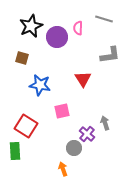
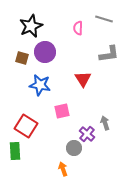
purple circle: moved 12 px left, 15 px down
gray L-shape: moved 1 px left, 1 px up
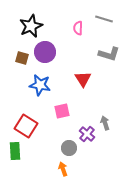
gray L-shape: rotated 25 degrees clockwise
gray circle: moved 5 px left
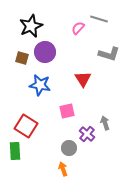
gray line: moved 5 px left
pink semicircle: rotated 40 degrees clockwise
pink square: moved 5 px right
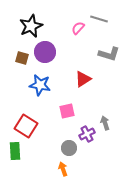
red triangle: rotated 30 degrees clockwise
purple cross: rotated 21 degrees clockwise
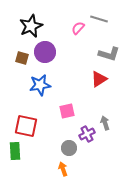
red triangle: moved 16 px right
blue star: rotated 20 degrees counterclockwise
red square: rotated 20 degrees counterclockwise
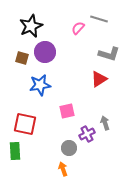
red square: moved 1 px left, 2 px up
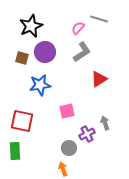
gray L-shape: moved 27 px left, 2 px up; rotated 50 degrees counterclockwise
red square: moved 3 px left, 3 px up
